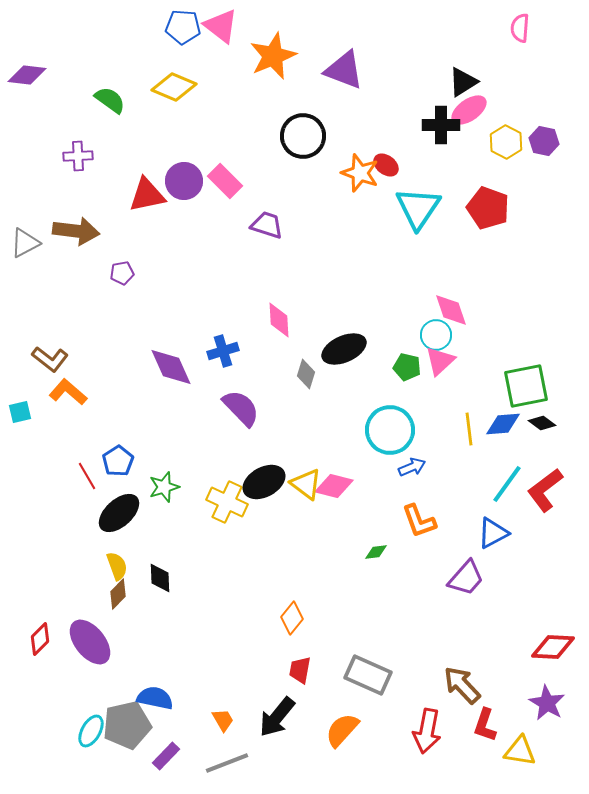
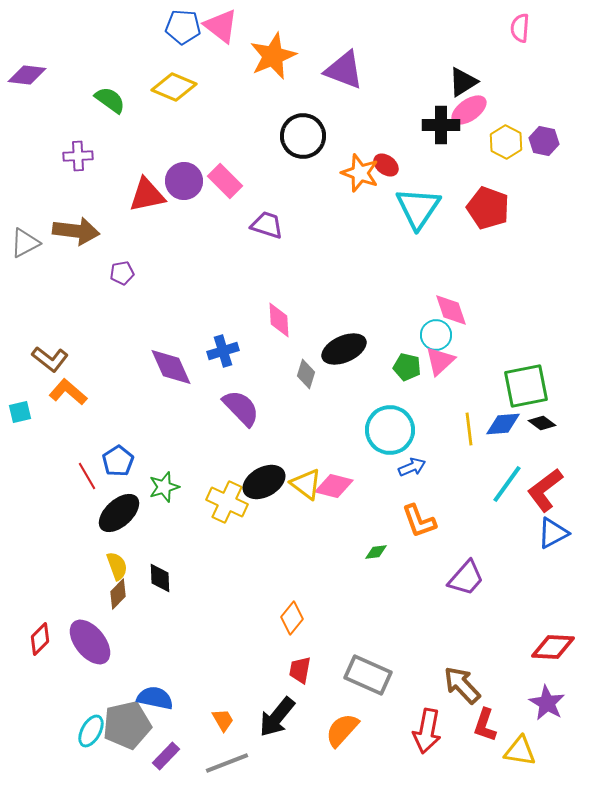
blue triangle at (493, 533): moved 60 px right
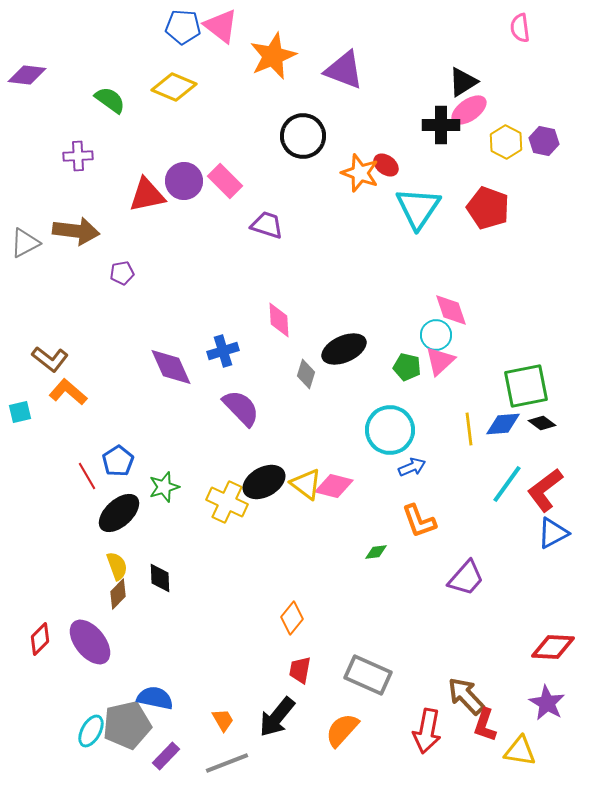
pink semicircle at (520, 28): rotated 12 degrees counterclockwise
brown arrow at (462, 685): moved 4 px right, 11 px down
